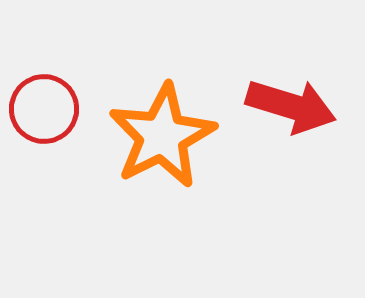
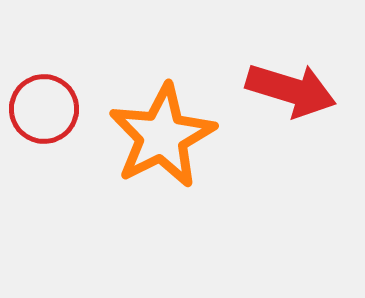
red arrow: moved 16 px up
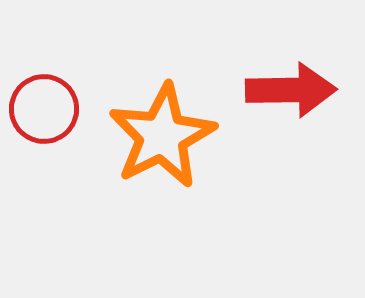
red arrow: rotated 18 degrees counterclockwise
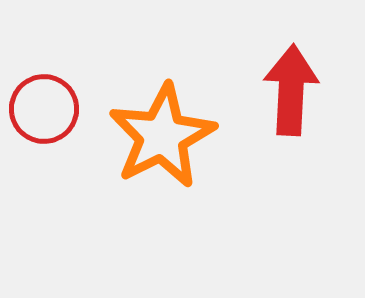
red arrow: rotated 86 degrees counterclockwise
